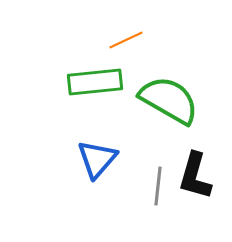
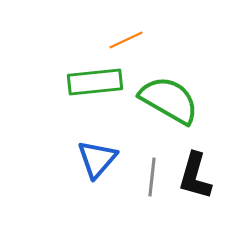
gray line: moved 6 px left, 9 px up
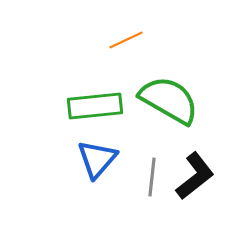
green rectangle: moved 24 px down
black L-shape: rotated 144 degrees counterclockwise
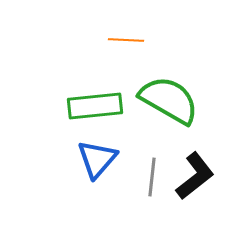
orange line: rotated 28 degrees clockwise
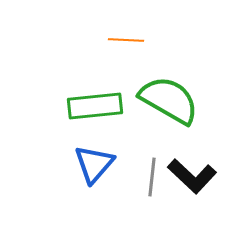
blue triangle: moved 3 px left, 5 px down
black L-shape: moved 3 px left; rotated 81 degrees clockwise
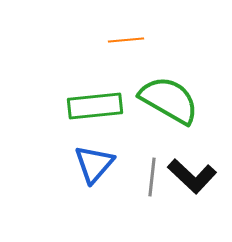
orange line: rotated 8 degrees counterclockwise
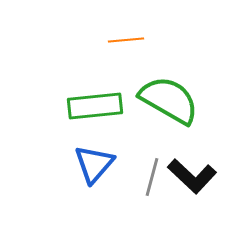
gray line: rotated 9 degrees clockwise
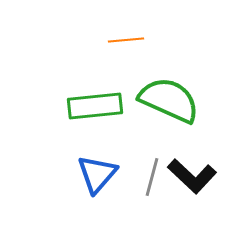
green semicircle: rotated 6 degrees counterclockwise
blue triangle: moved 3 px right, 10 px down
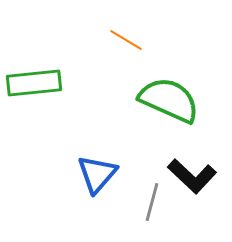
orange line: rotated 36 degrees clockwise
green rectangle: moved 61 px left, 23 px up
gray line: moved 25 px down
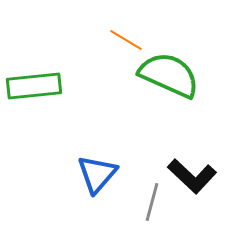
green rectangle: moved 3 px down
green semicircle: moved 25 px up
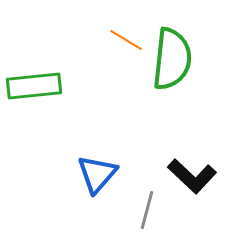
green semicircle: moved 3 px right, 16 px up; rotated 72 degrees clockwise
gray line: moved 5 px left, 8 px down
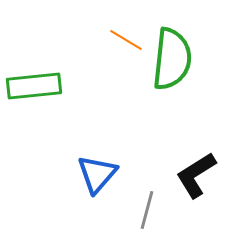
black L-shape: moved 4 px right, 1 px up; rotated 105 degrees clockwise
